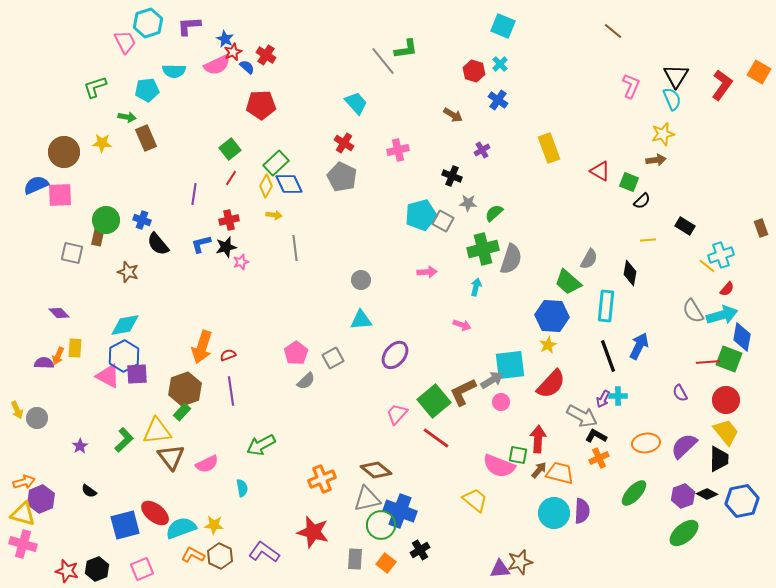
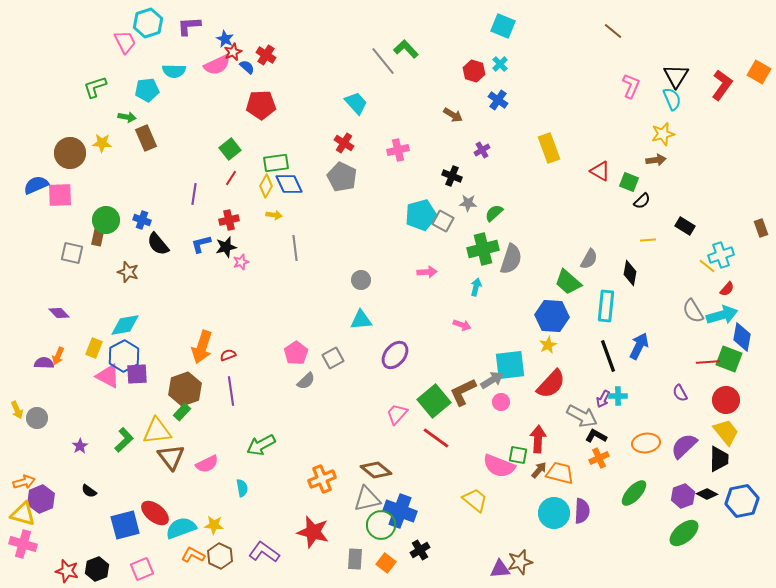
green L-shape at (406, 49): rotated 125 degrees counterclockwise
brown circle at (64, 152): moved 6 px right, 1 px down
green rectangle at (276, 163): rotated 35 degrees clockwise
yellow rectangle at (75, 348): moved 19 px right; rotated 18 degrees clockwise
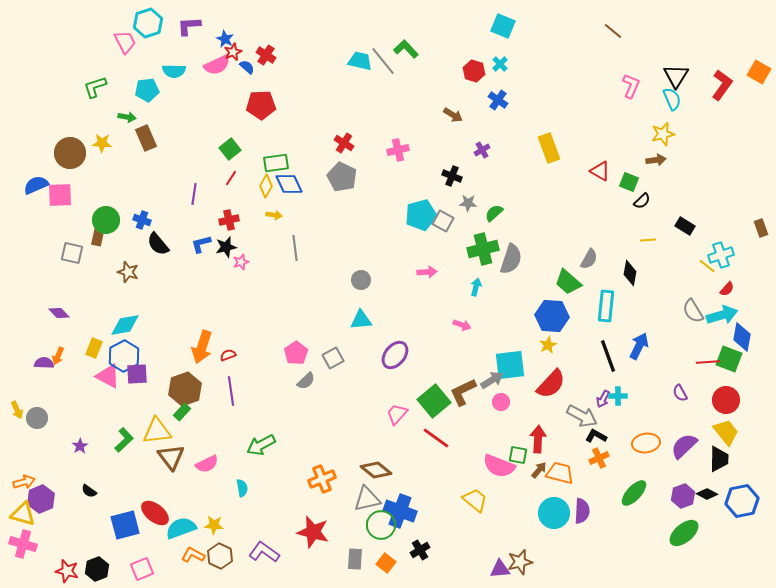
cyan trapezoid at (356, 103): moved 4 px right, 42 px up; rotated 35 degrees counterclockwise
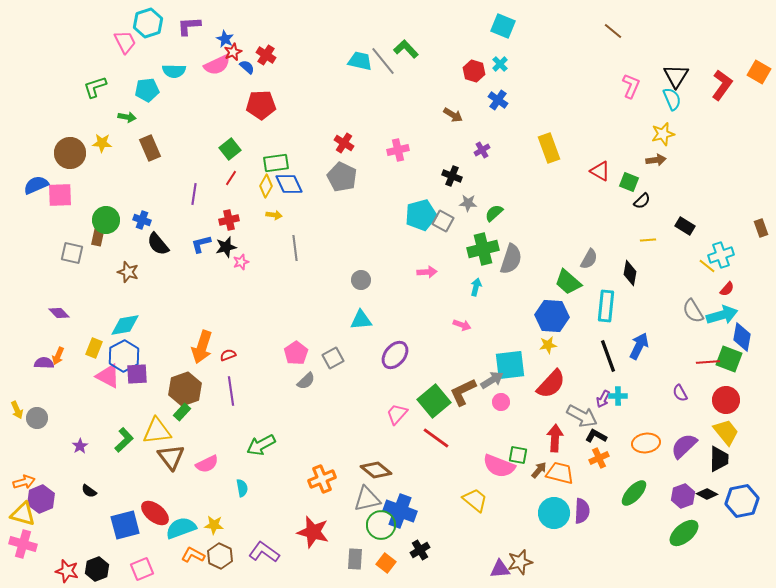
brown rectangle at (146, 138): moved 4 px right, 10 px down
yellow star at (548, 345): rotated 18 degrees clockwise
red arrow at (538, 439): moved 17 px right, 1 px up
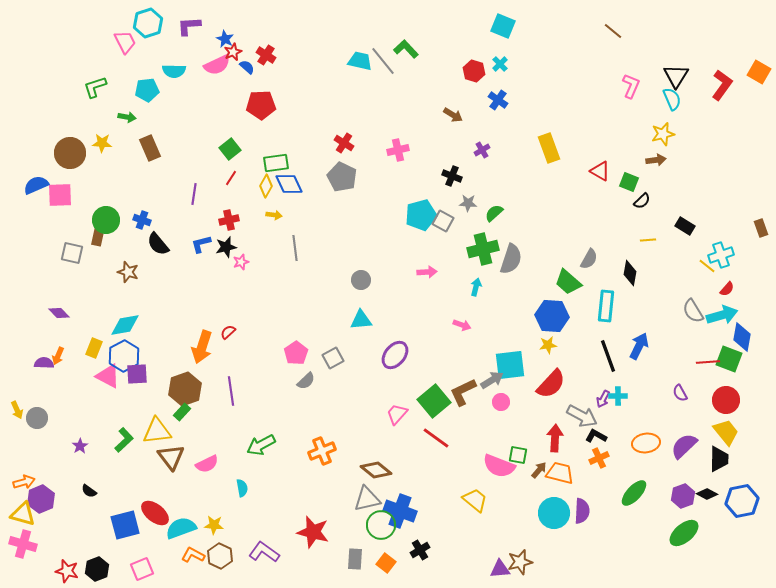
red semicircle at (228, 355): moved 23 px up; rotated 21 degrees counterclockwise
orange cross at (322, 479): moved 28 px up
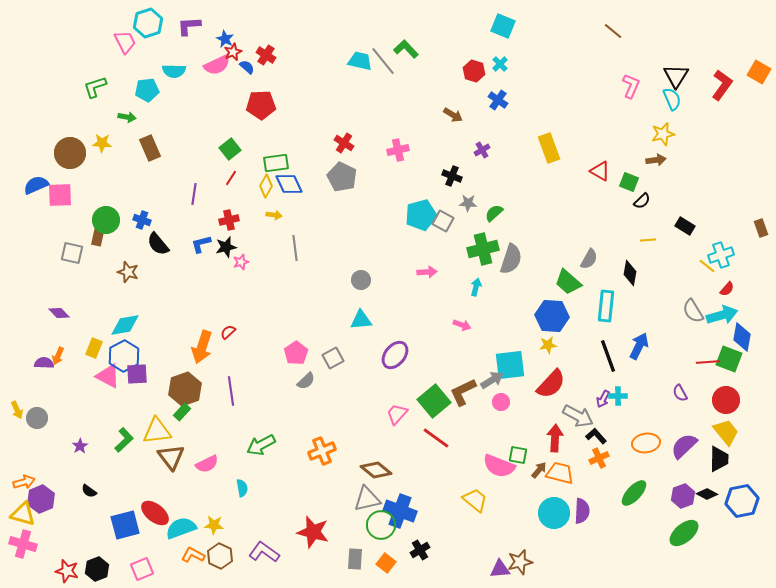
gray arrow at (582, 416): moved 4 px left
black L-shape at (596, 436): rotated 20 degrees clockwise
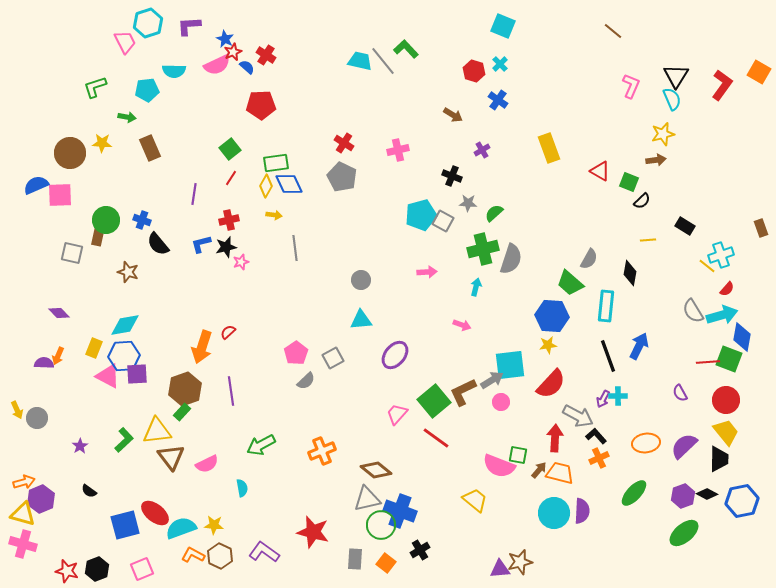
green trapezoid at (568, 282): moved 2 px right, 1 px down
blue hexagon at (124, 356): rotated 24 degrees clockwise
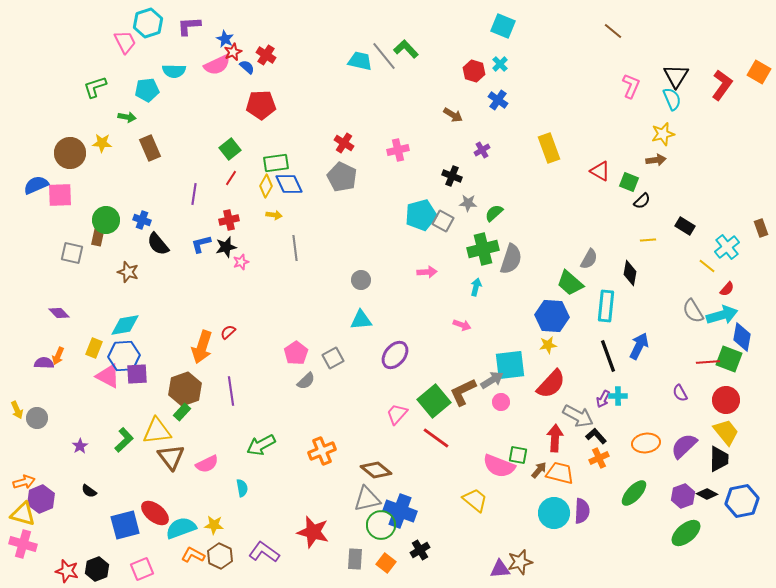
gray line at (383, 61): moved 1 px right, 5 px up
cyan cross at (721, 255): moved 6 px right, 8 px up; rotated 20 degrees counterclockwise
green ellipse at (684, 533): moved 2 px right
